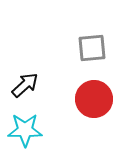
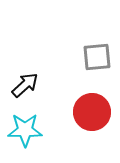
gray square: moved 5 px right, 9 px down
red circle: moved 2 px left, 13 px down
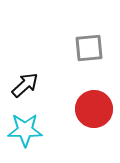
gray square: moved 8 px left, 9 px up
red circle: moved 2 px right, 3 px up
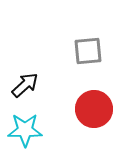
gray square: moved 1 px left, 3 px down
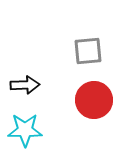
black arrow: rotated 40 degrees clockwise
red circle: moved 9 px up
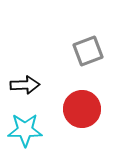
gray square: rotated 16 degrees counterclockwise
red circle: moved 12 px left, 9 px down
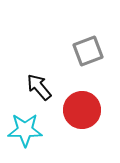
black arrow: moved 14 px right, 2 px down; rotated 128 degrees counterclockwise
red circle: moved 1 px down
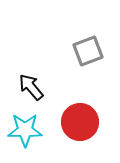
black arrow: moved 8 px left
red circle: moved 2 px left, 12 px down
